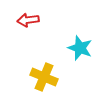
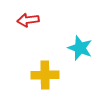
yellow cross: moved 1 px right, 2 px up; rotated 24 degrees counterclockwise
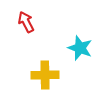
red arrow: moved 2 px left, 2 px down; rotated 70 degrees clockwise
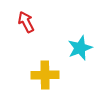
cyan star: rotated 30 degrees clockwise
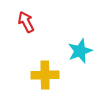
cyan star: moved 3 px down
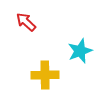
red arrow: rotated 20 degrees counterclockwise
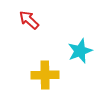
red arrow: moved 3 px right, 2 px up
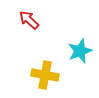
yellow cross: rotated 12 degrees clockwise
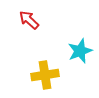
yellow cross: rotated 20 degrees counterclockwise
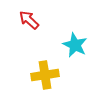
cyan star: moved 5 px left, 6 px up; rotated 25 degrees counterclockwise
